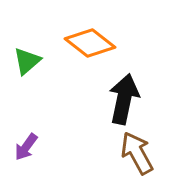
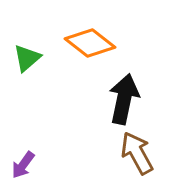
green triangle: moved 3 px up
purple arrow: moved 3 px left, 18 px down
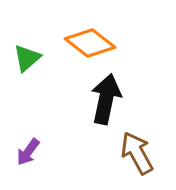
black arrow: moved 18 px left
purple arrow: moved 5 px right, 13 px up
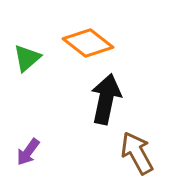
orange diamond: moved 2 px left
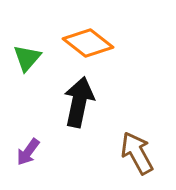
green triangle: rotated 8 degrees counterclockwise
black arrow: moved 27 px left, 3 px down
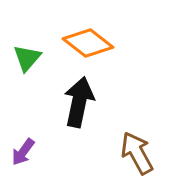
purple arrow: moved 5 px left
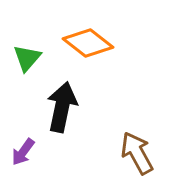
black arrow: moved 17 px left, 5 px down
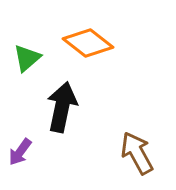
green triangle: rotated 8 degrees clockwise
purple arrow: moved 3 px left
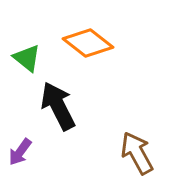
green triangle: rotated 40 degrees counterclockwise
black arrow: moved 4 px left, 1 px up; rotated 39 degrees counterclockwise
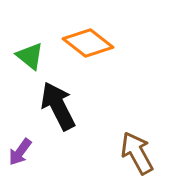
green triangle: moved 3 px right, 2 px up
